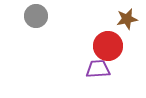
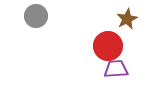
brown star: rotated 15 degrees counterclockwise
purple trapezoid: moved 18 px right
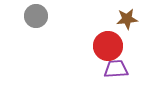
brown star: rotated 20 degrees clockwise
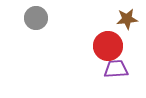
gray circle: moved 2 px down
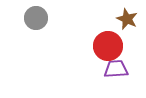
brown star: rotated 30 degrees clockwise
